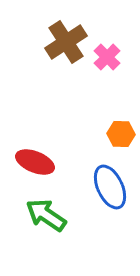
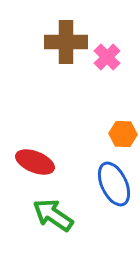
brown cross: rotated 33 degrees clockwise
orange hexagon: moved 2 px right
blue ellipse: moved 4 px right, 3 px up
green arrow: moved 7 px right
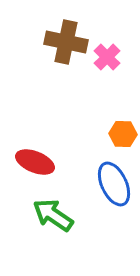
brown cross: rotated 12 degrees clockwise
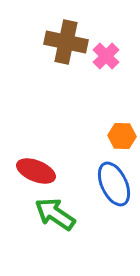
pink cross: moved 1 px left, 1 px up
orange hexagon: moved 1 px left, 2 px down
red ellipse: moved 1 px right, 9 px down
green arrow: moved 2 px right, 1 px up
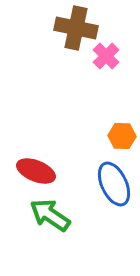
brown cross: moved 10 px right, 14 px up
green arrow: moved 5 px left, 1 px down
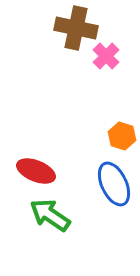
orange hexagon: rotated 16 degrees clockwise
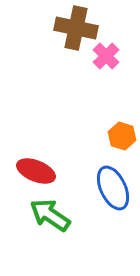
blue ellipse: moved 1 px left, 4 px down
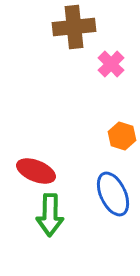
brown cross: moved 2 px left, 1 px up; rotated 18 degrees counterclockwise
pink cross: moved 5 px right, 8 px down
blue ellipse: moved 6 px down
green arrow: rotated 123 degrees counterclockwise
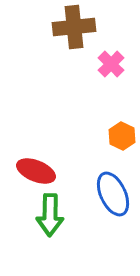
orange hexagon: rotated 8 degrees clockwise
